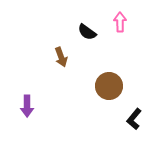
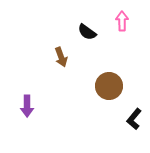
pink arrow: moved 2 px right, 1 px up
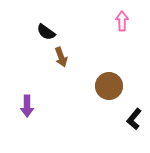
black semicircle: moved 41 px left
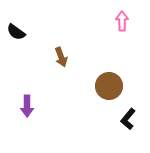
black semicircle: moved 30 px left
black L-shape: moved 6 px left
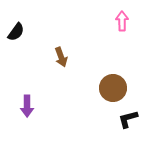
black semicircle: rotated 90 degrees counterclockwise
brown circle: moved 4 px right, 2 px down
black L-shape: rotated 35 degrees clockwise
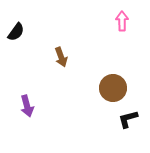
purple arrow: rotated 15 degrees counterclockwise
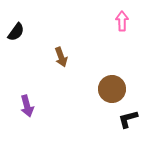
brown circle: moved 1 px left, 1 px down
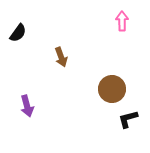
black semicircle: moved 2 px right, 1 px down
